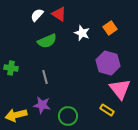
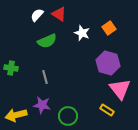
orange square: moved 1 px left
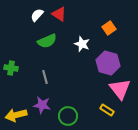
white star: moved 11 px down
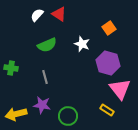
green semicircle: moved 4 px down
yellow arrow: moved 1 px up
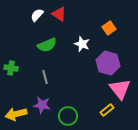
yellow rectangle: rotated 72 degrees counterclockwise
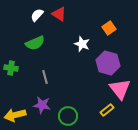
green semicircle: moved 12 px left, 2 px up
yellow arrow: moved 1 px left, 1 px down
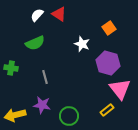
green circle: moved 1 px right
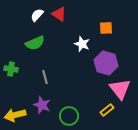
orange square: moved 3 px left; rotated 32 degrees clockwise
purple hexagon: moved 2 px left
green cross: moved 1 px down
purple star: rotated 12 degrees clockwise
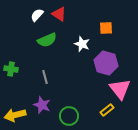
green semicircle: moved 12 px right, 3 px up
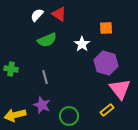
white star: rotated 14 degrees clockwise
